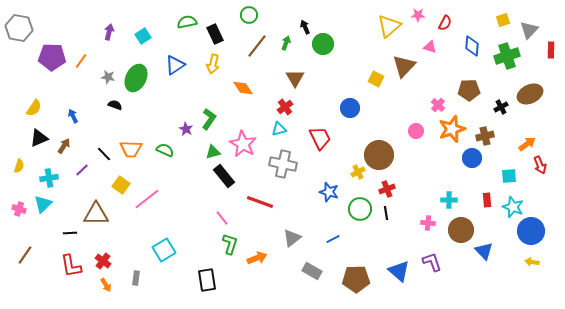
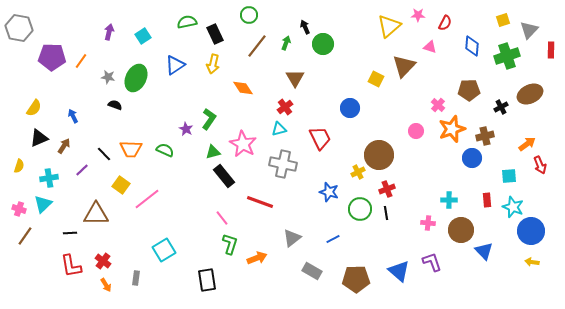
brown line at (25, 255): moved 19 px up
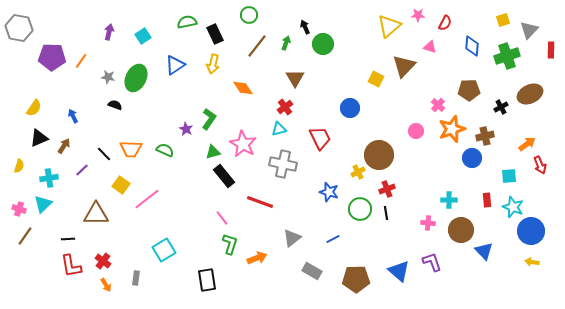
black line at (70, 233): moved 2 px left, 6 px down
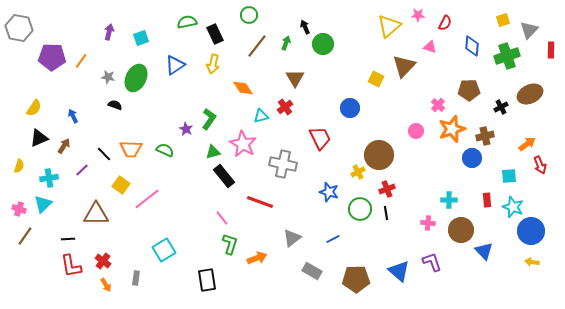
cyan square at (143, 36): moved 2 px left, 2 px down; rotated 14 degrees clockwise
cyan triangle at (279, 129): moved 18 px left, 13 px up
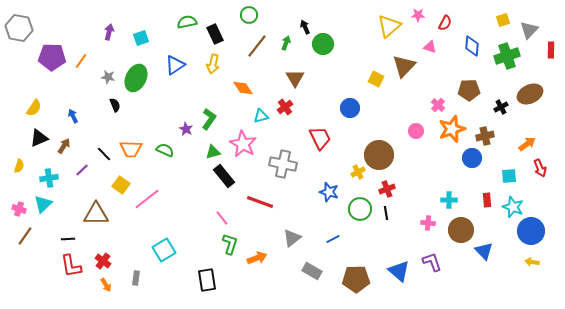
black semicircle at (115, 105): rotated 48 degrees clockwise
red arrow at (540, 165): moved 3 px down
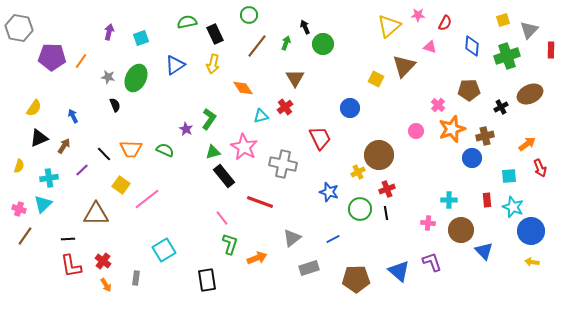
pink star at (243, 144): moved 1 px right, 3 px down
gray rectangle at (312, 271): moved 3 px left, 3 px up; rotated 48 degrees counterclockwise
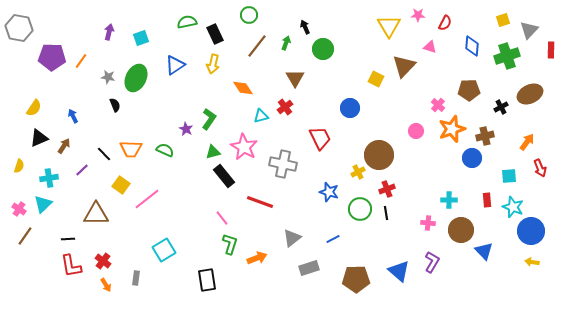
yellow triangle at (389, 26): rotated 20 degrees counterclockwise
green circle at (323, 44): moved 5 px down
orange arrow at (527, 144): moved 2 px up; rotated 18 degrees counterclockwise
pink cross at (19, 209): rotated 16 degrees clockwise
purple L-shape at (432, 262): rotated 50 degrees clockwise
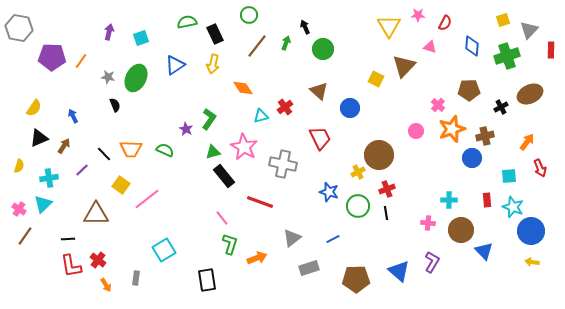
brown triangle at (295, 78): moved 24 px right, 13 px down; rotated 18 degrees counterclockwise
green circle at (360, 209): moved 2 px left, 3 px up
red cross at (103, 261): moved 5 px left, 1 px up
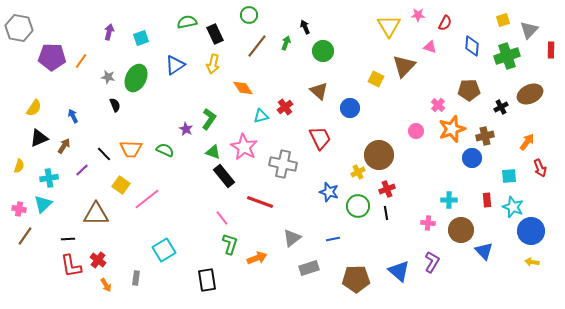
green circle at (323, 49): moved 2 px down
green triangle at (213, 152): rotated 35 degrees clockwise
pink cross at (19, 209): rotated 24 degrees counterclockwise
blue line at (333, 239): rotated 16 degrees clockwise
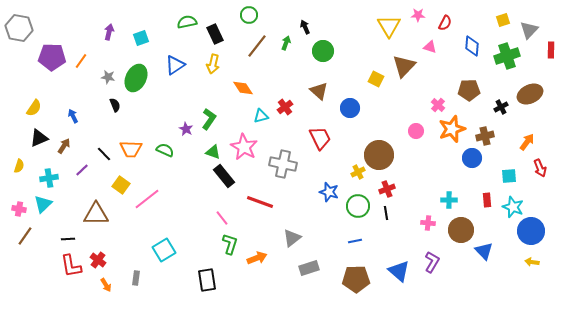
blue line at (333, 239): moved 22 px right, 2 px down
